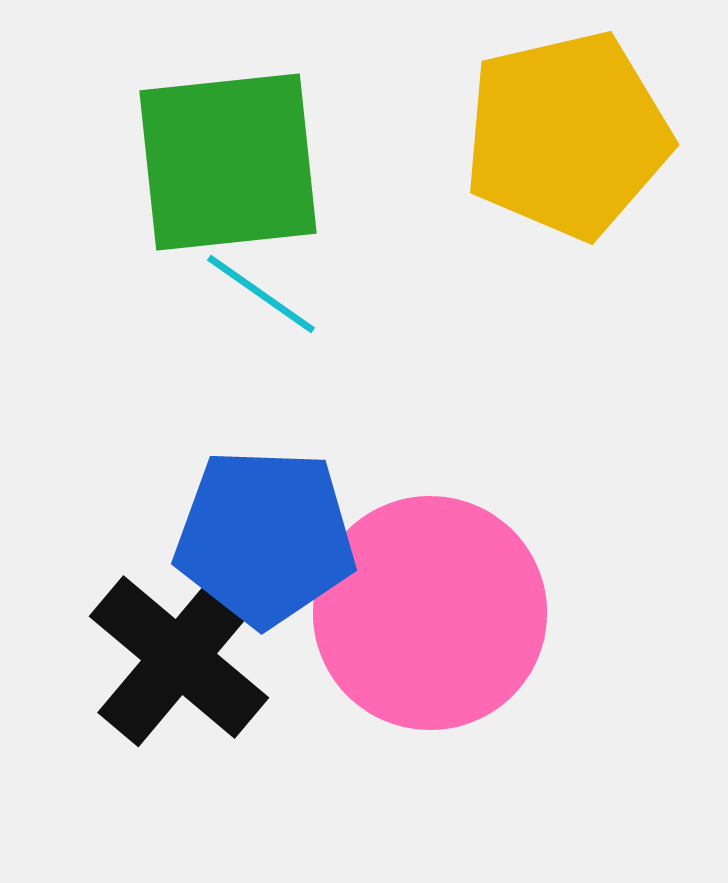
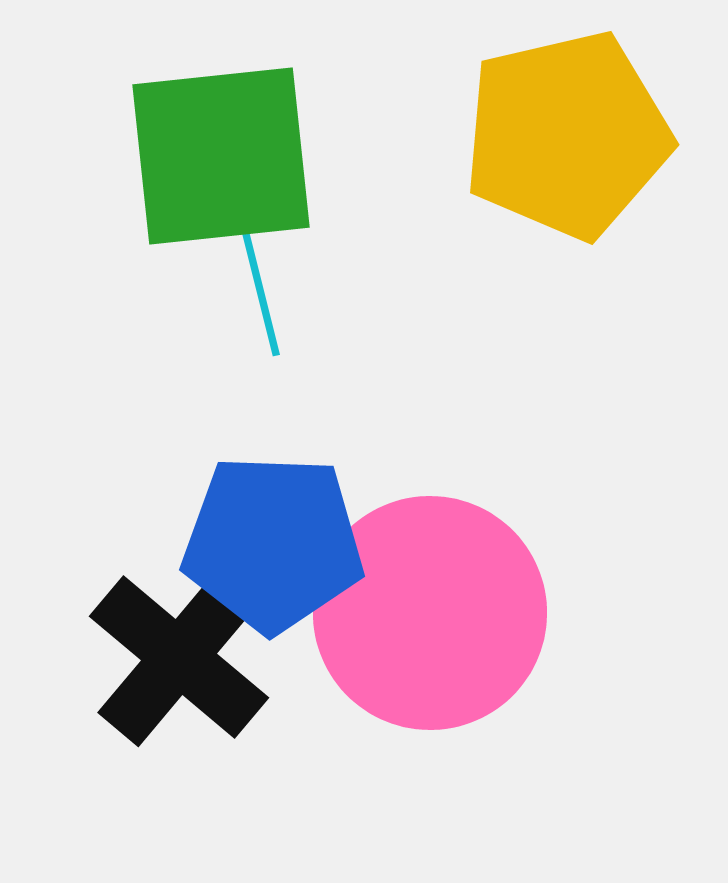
green square: moved 7 px left, 6 px up
cyan line: rotated 41 degrees clockwise
blue pentagon: moved 8 px right, 6 px down
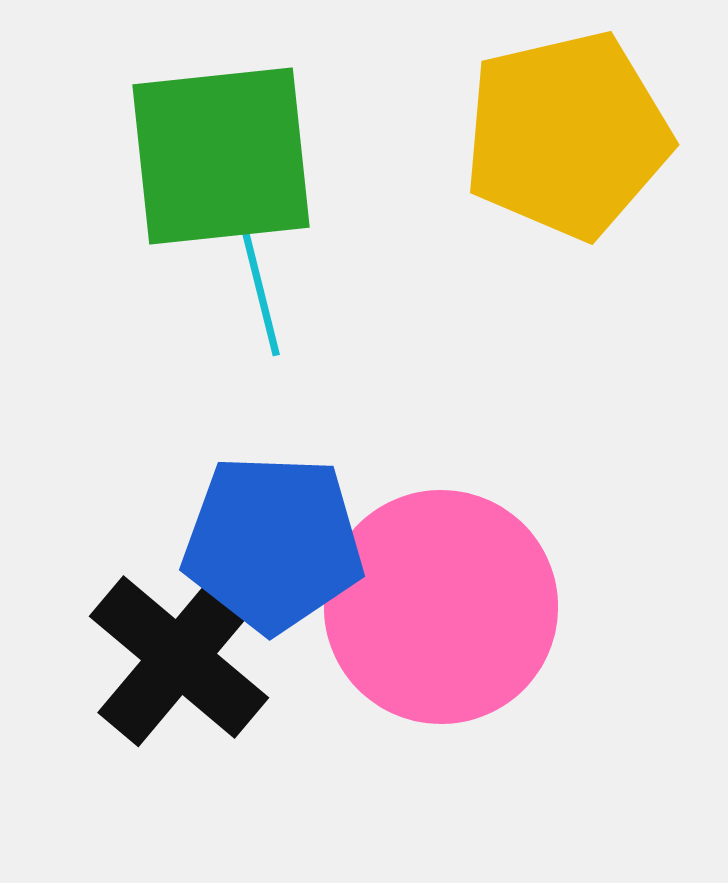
pink circle: moved 11 px right, 6 px up
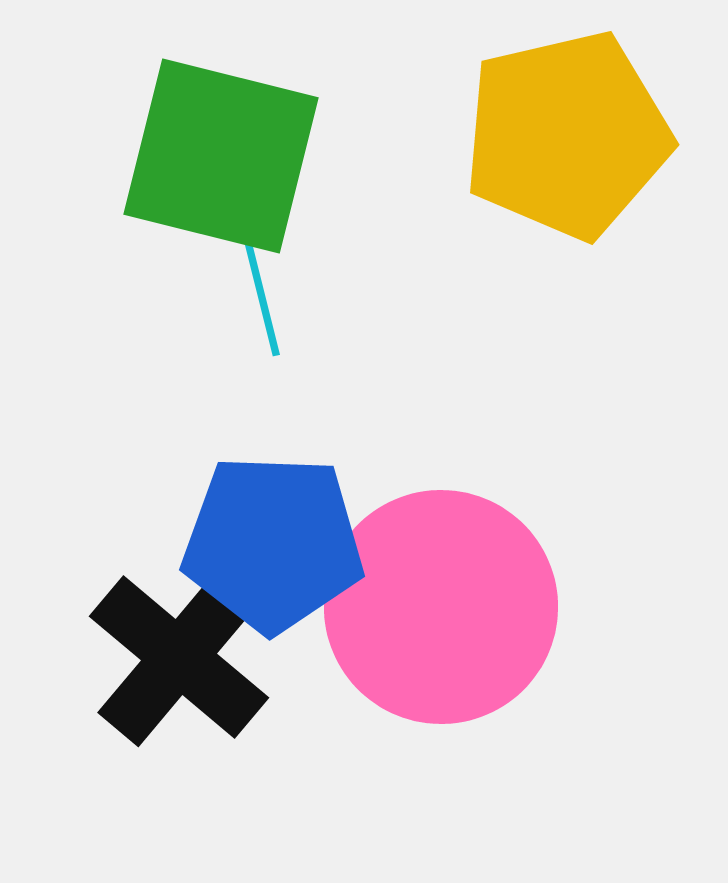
green square: rotated 20 degrees clockwise
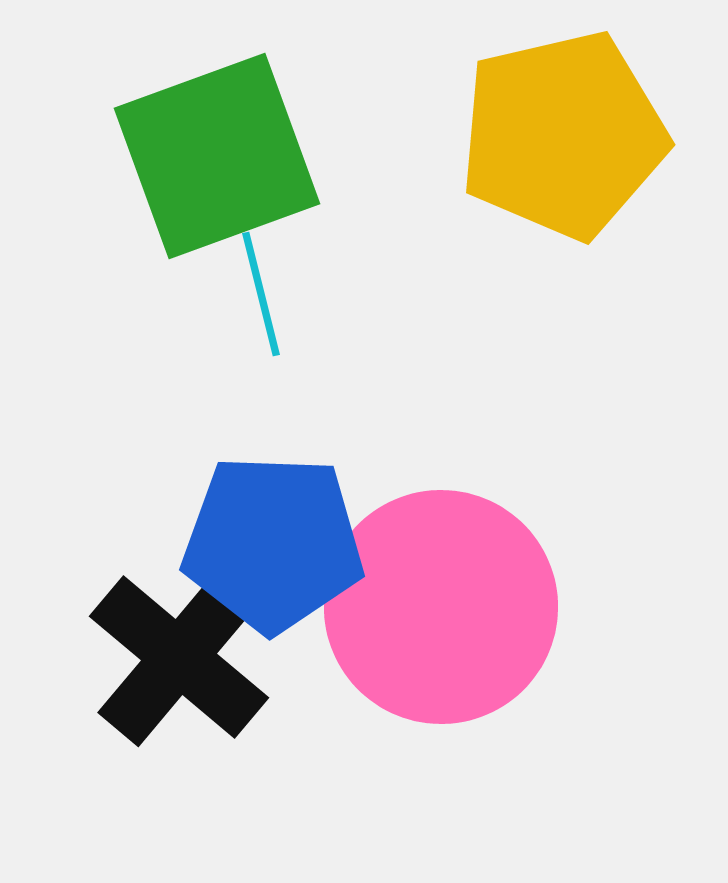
yellow pentagon: moved 4 px left
green square: moved 4 px left; rotated 34 degrees counterclockwise
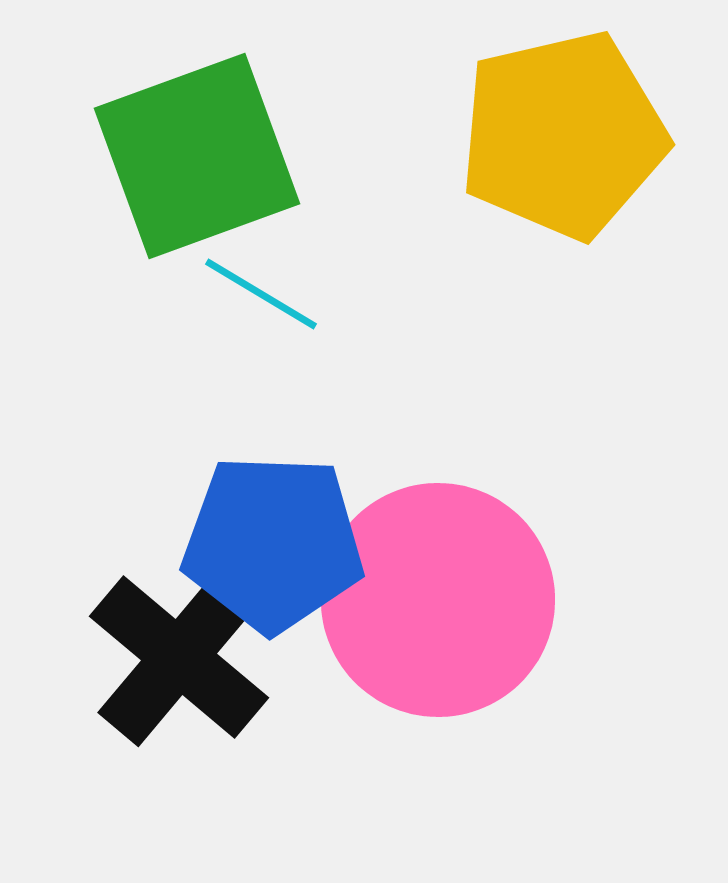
green square: moved 20 px left
cyan line: rotated 45 degrees counterclockwise
pink circle: moved 3 px left, 7 px up
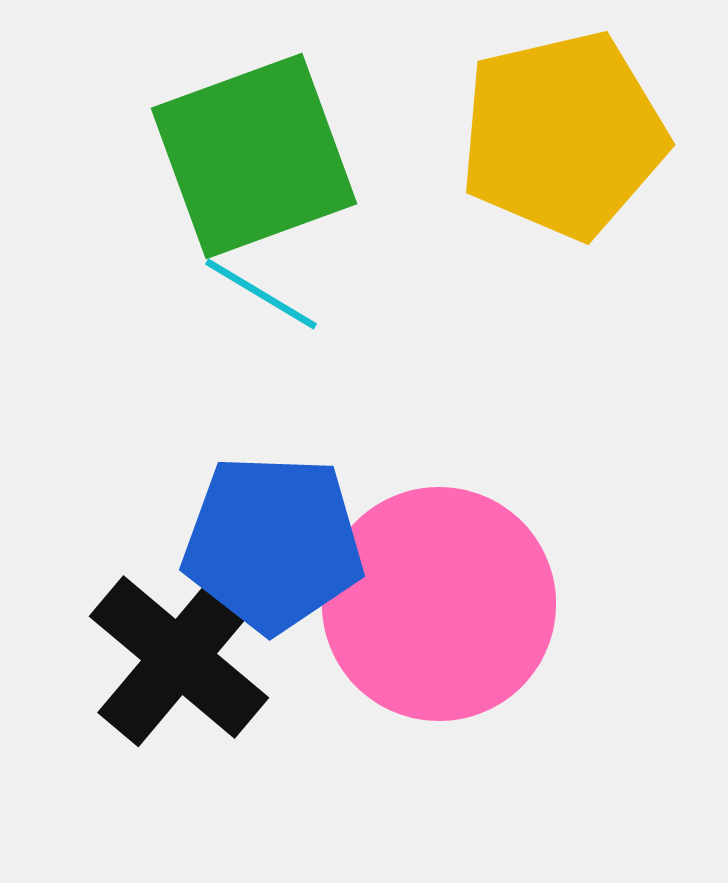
green square: moved 57 px right
pink circle: moved 1 px right, 4 px down
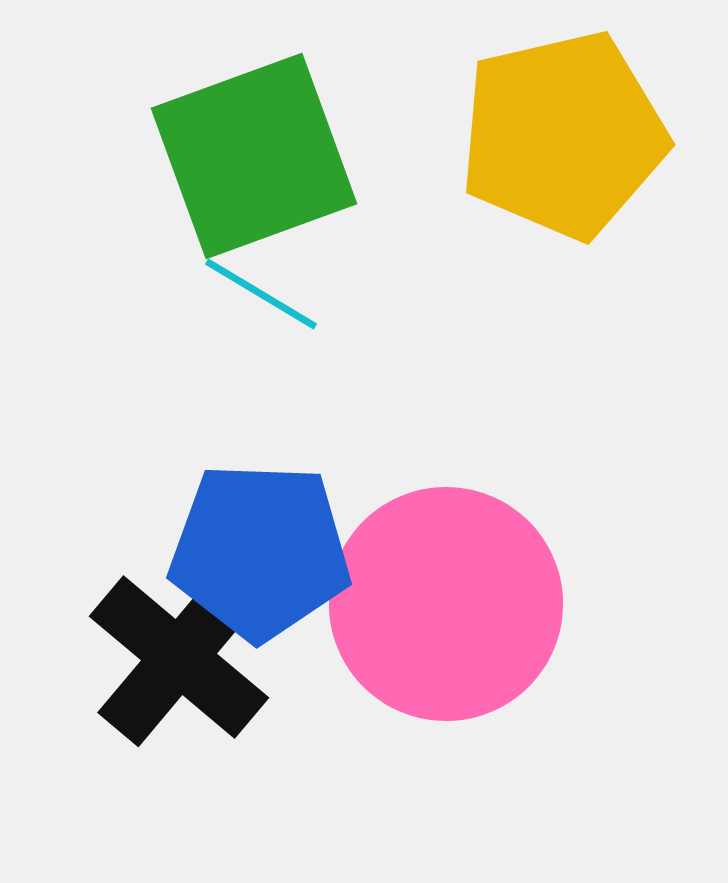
blue pentagon: moved 13 px left, 8 px down
pink circle: moved 7 px right
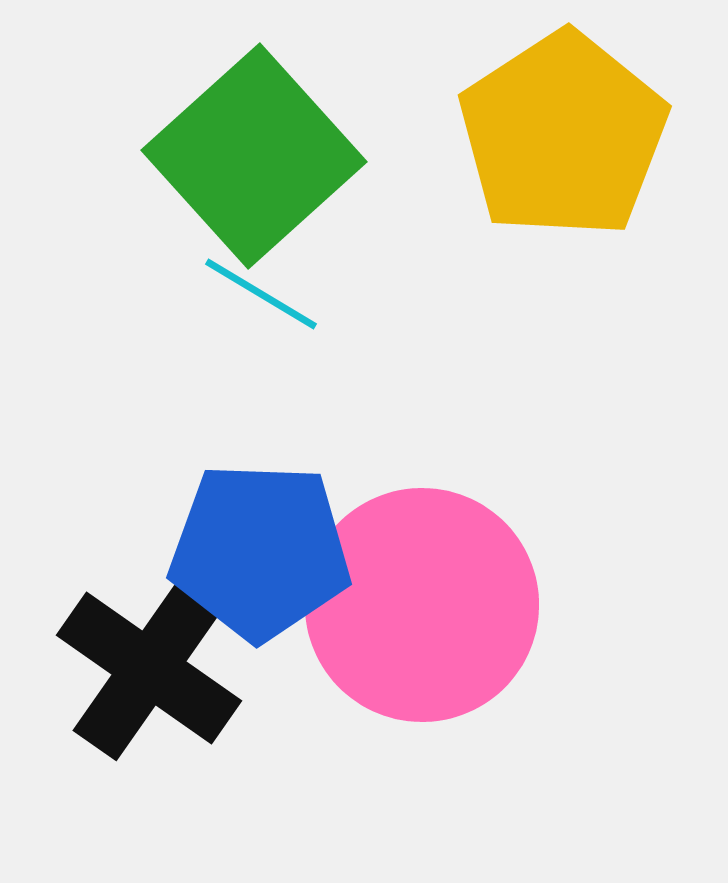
yellow pentagon: rotated 20 degrees counterclockwise
green square: rotated 22 degrees counterclockwise
pink circle: moved 24 px left, 1 px down
black cross: moved 30 px left, 11 px down; rotated 5 degrees counterclockwise
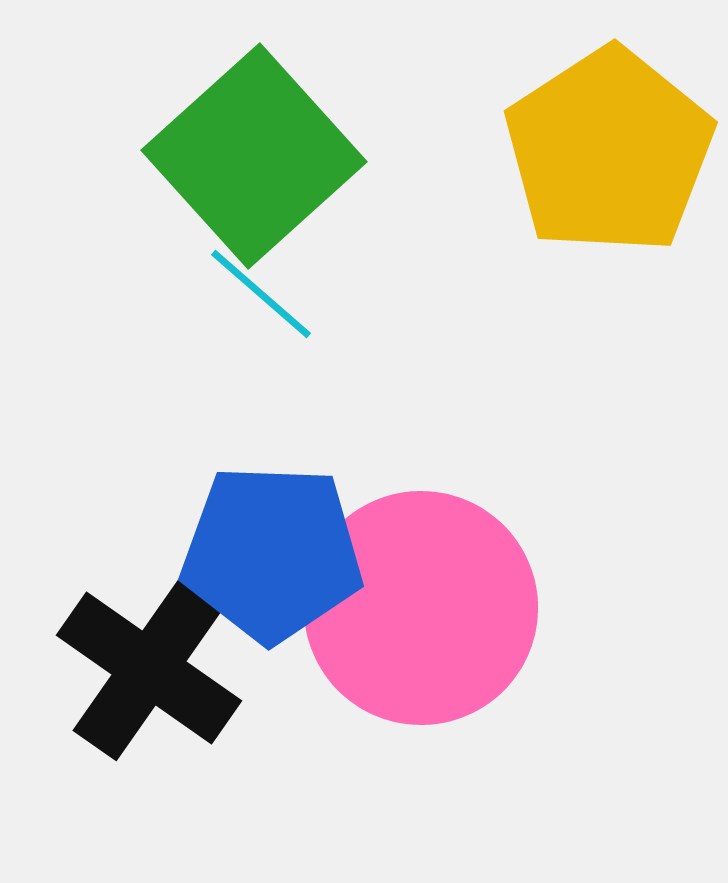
yellow pentagon: moved 46 px right, 16 px down
cyan line: rotated 10 degrees clockwise
blue pentagon: moved 12 px right, 2 px down
pink circle: moved 1 px left, 3 px down
